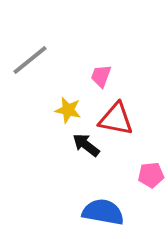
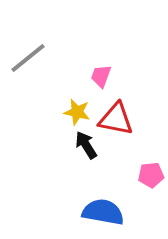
gray line: moved 2 px left, 2 px up
yellow star: moved 9 px right, 2 px down
black arrow: rotated 20 degrees clockwise
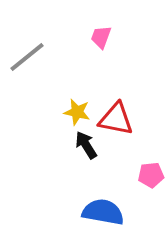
gray line: moved 1 px left, 1 px up
pink trapezoid: moved 39 px up
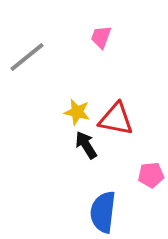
blue semicircle: rotated 93 degrees counterclockwise
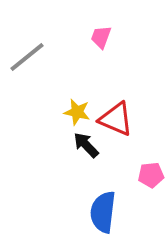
red triangle: rotated 12 degrees clockwise
black arrow: rotated 12 degrees counterclockwise
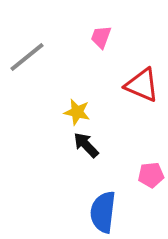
red triangle: moved 26 px right, 34 px up
